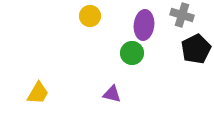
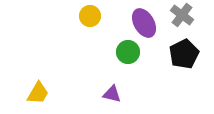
gray cross: rotated 20 degrees clockwise
purple ellipse: moved 2 px up; rotated 36 degrees counterclockwise
black pentagon: moved 12 px left, 5 px down
green circle: moved 4 px left, 1 px up
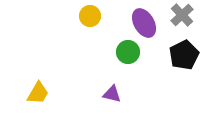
gray cross: rotated 10 degrees clockwise
black pentagon: moved 1 px down
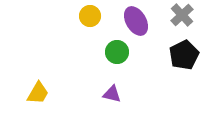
purple ellipse: moved 8 px left, 2 px up
green circle: moved 11 px left
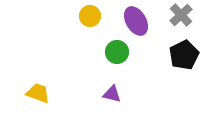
gray cross: moved 1 px left
yellow trapezoid: rotated 100 degrees counterclockwise
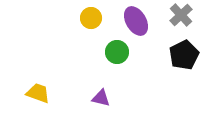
yellow circle: moved 1 px right, 2 px down
purple triangle: moved 11 px left, 4 px down
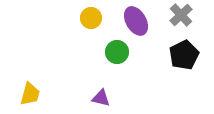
yellow trapezoid: moved 8 px left, 1 px down; rotated 85 degrees clockwise
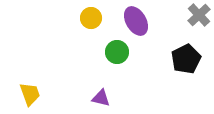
gray cross: moved 18 px right
black pentagon: moved 2 px right, 4 px down
yellow trapezoid: rotated 35 degrees counterclockwise
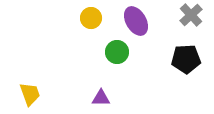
gray cross: moved 8 px left
black pentagon: rotated 24 degrees clockwise
purple triangle: rotated 12 degrees counterclockwise
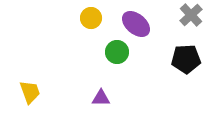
purple ellipse: moved 3 px down; rotated 20 degrees counterclockwise
yellow trapezoid: moved 2 px up
